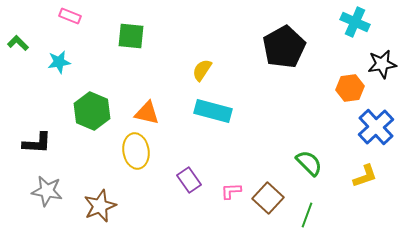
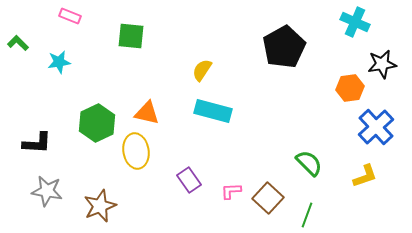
green hexagon: moved 5 px right, 12 px down; rotated 12 degrees clockwise
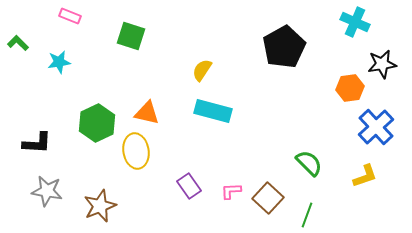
green square: rotated 12 degrees clockwise
purple rectangle: moved 6 px down
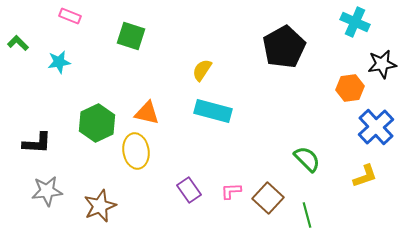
green semicircle: moved 2 px left, 4 px up
purple rectangle: moved 4 px down
gray star: rotated 16 degrees counterclockwise
green line: rotated 35 degrees counterclockwise
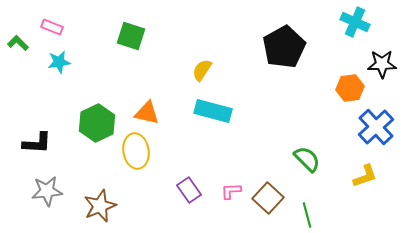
pink rectangle: moved 18 px left, 11 px down
black star: rotated 8 degrees clockwise
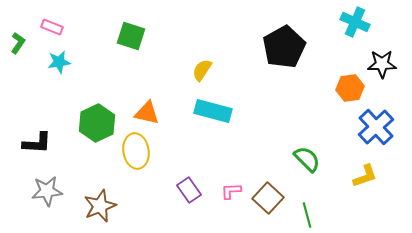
green L-shape: rotated 80 degrees clockwise
